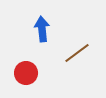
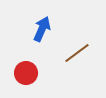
blue arrow: rotated 30 degrees clockwise
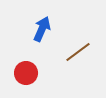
brown line: moved 1 px right, 1 px up
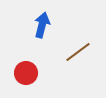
blue arrow: moved 4 px up; rotated 10 degrees counterclockwise
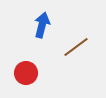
brown line: moved 2 px left, 5 px up
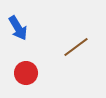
blue arrow: moved 24 px left, 3 px down; rotated 135 degrees clockwise
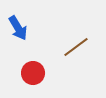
red circle: moved 7 px right
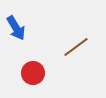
blue arrow: moved 2 px left
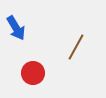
brown line: rotated 24 degrees counterclockwise
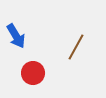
blue arrow: moved 8 px down
